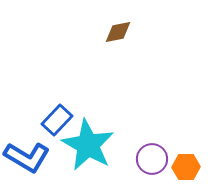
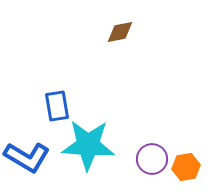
brown diamond: moved 2 px right
blue rectangle: moved 14 px up; rotated 52 degrees counterclockwise
cyan star: rotated 26 degrees counterclockwise
orange hexagon: rotated 8 degrees counterclockwise
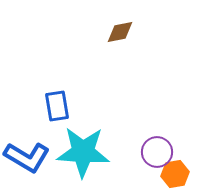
cyan star: moved 5 px left, 7 px down
purple circle: moved 5 px right, 7 px up
orange hexagon: moved 11 px left, 7 px down
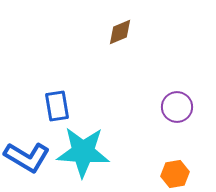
brown diamond: rotated 12 degrees counterclockwise
purple circle: moved 20 px right, 45 px up
